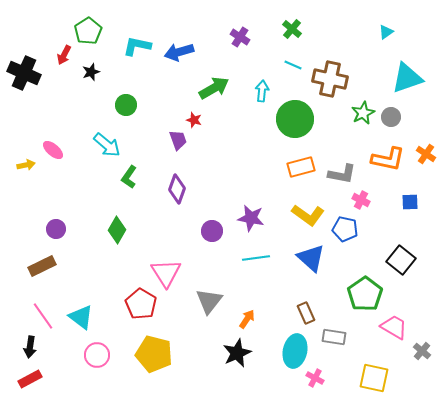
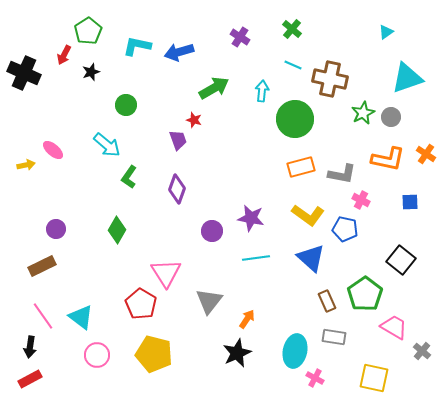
brown rectangle at (306, 313): moved 21 px right, 12 px up
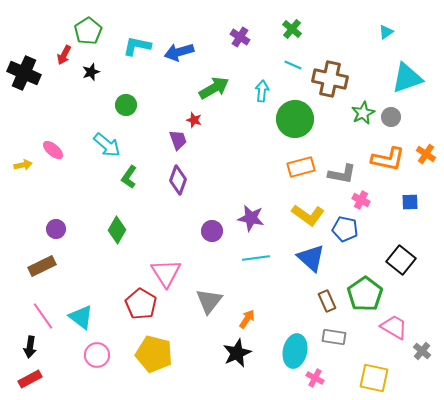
yellow arrow at (26, 165): moved 3 px left
purple diamond at (177, 189): moved 1 px right, 9 px up
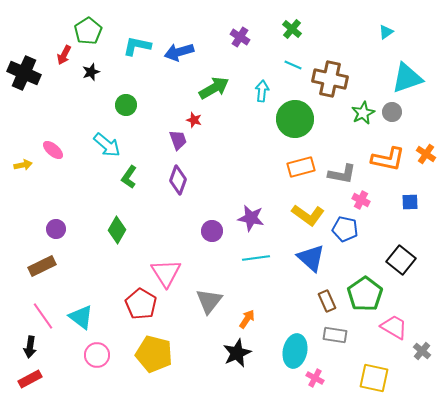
gray circle at (391, 117): moved 1 px right, 5 px up
gray rectangle at (334, 337): moved 1 px right, 2 px up
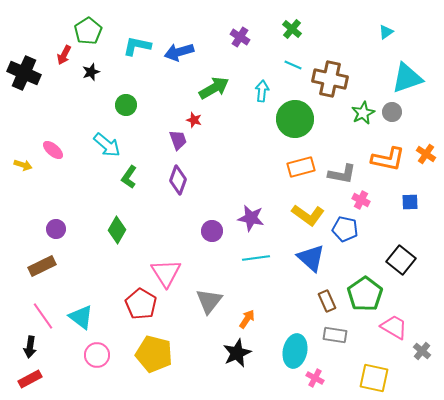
yellow arrow at (23, 165): rotated 30 degrees clockwise
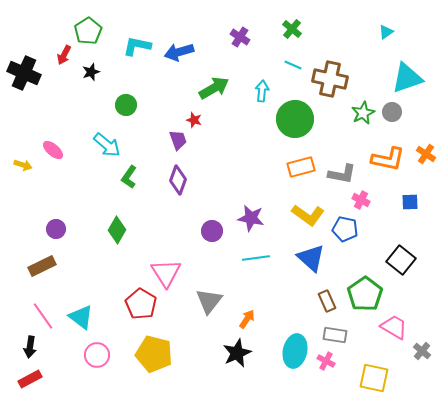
pink cross at (315, 378): moved 11 px right, 17 px up
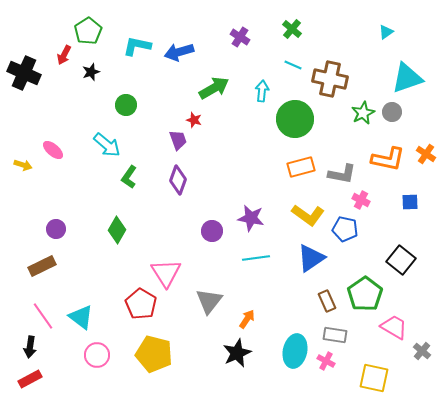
blue triangle at (311, 258): rotated 44 degrees clockwise
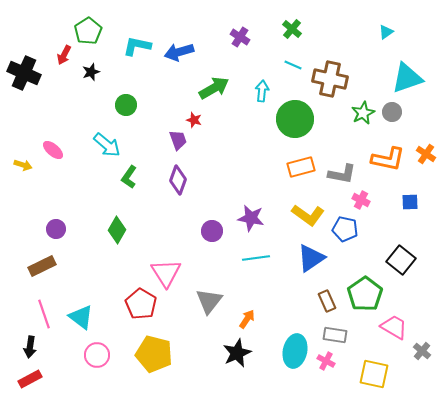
pink line at (43, 316): moved 1 px right, 2 px up; rotated 16 degrees clockwise
yellow square at (374, 378): moved 4 px up
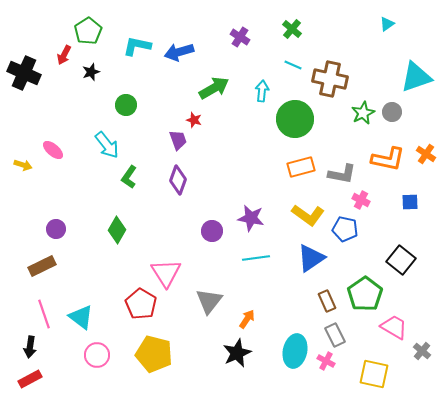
cyan triangle at (386, 32): moved 1 px right, 8 px up
cyan triangle at (407, 78): moved 9 px right, 1 px up
cyan arrow at (107, 145): rotated 12 degrees clockwise
gray rectangle at (335, 335): rotated 55 degrees clockwise
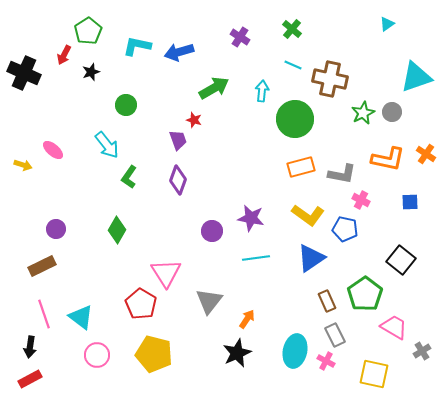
gray cross at (422, 351): rotated 18 degrees clockwise
